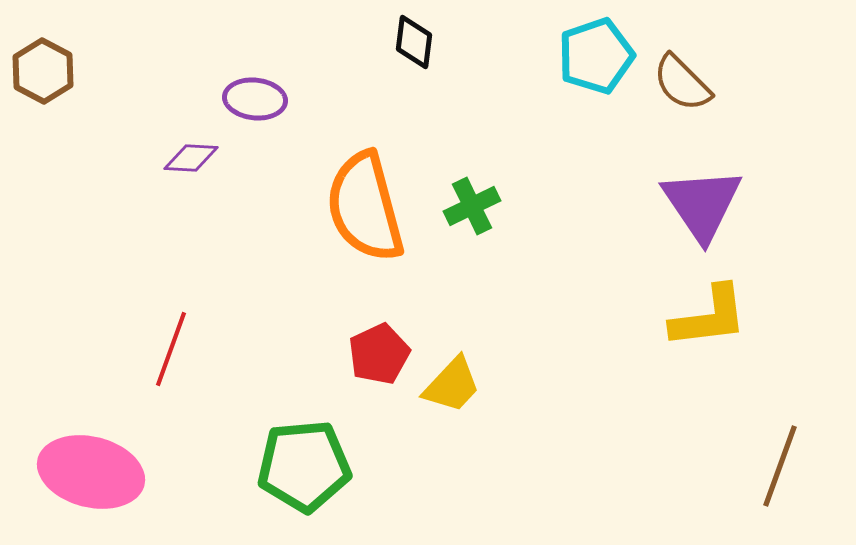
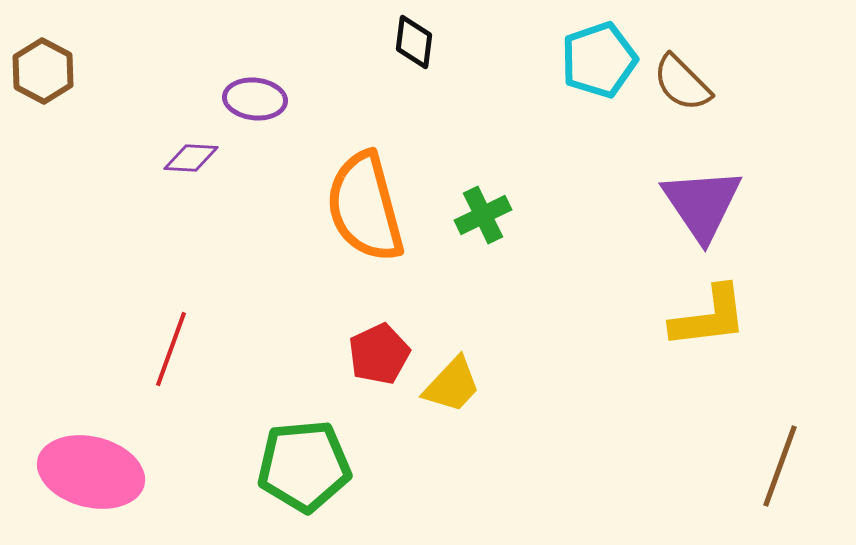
cyan pentagon: moved 3 px right, 4 px down
green cross: moved 11 px right, 9 px down
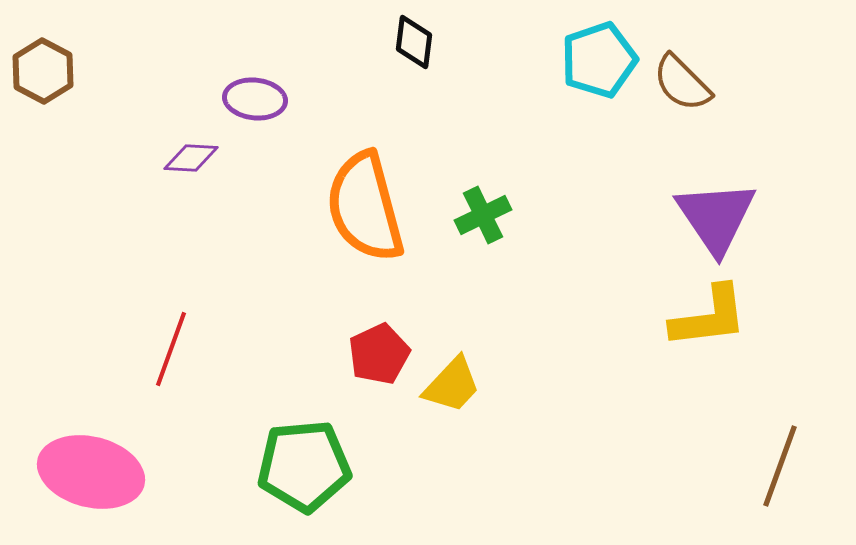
purple triangle: moved 14 px right, 13 px down
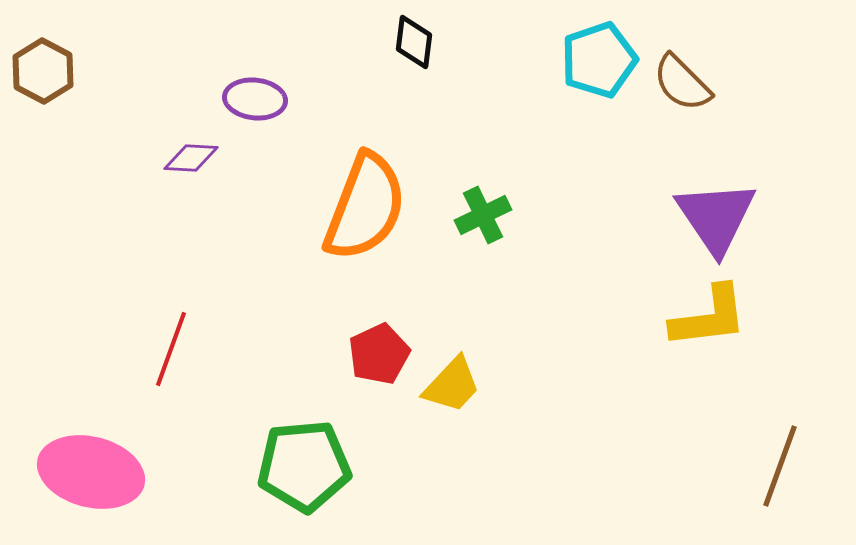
orange semicircle: rotated 144 degrees counterclockwise
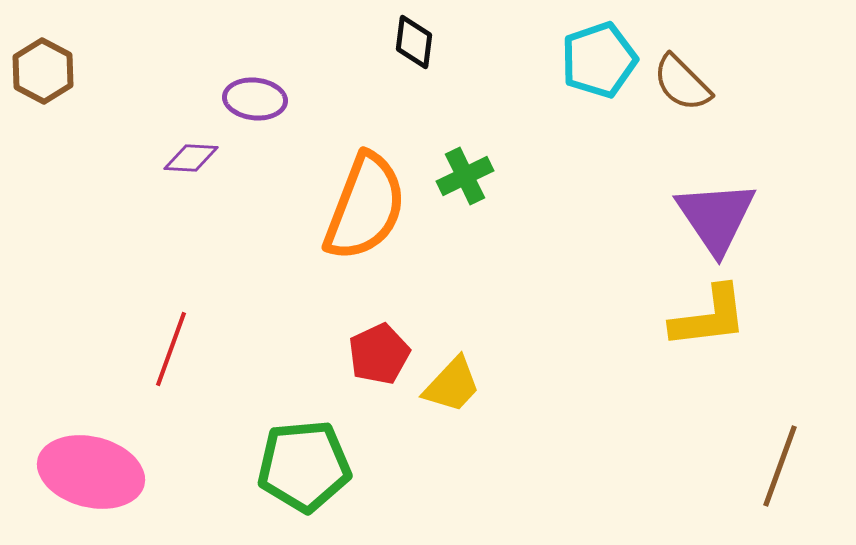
green cross: moved 18 px left, 39 px up
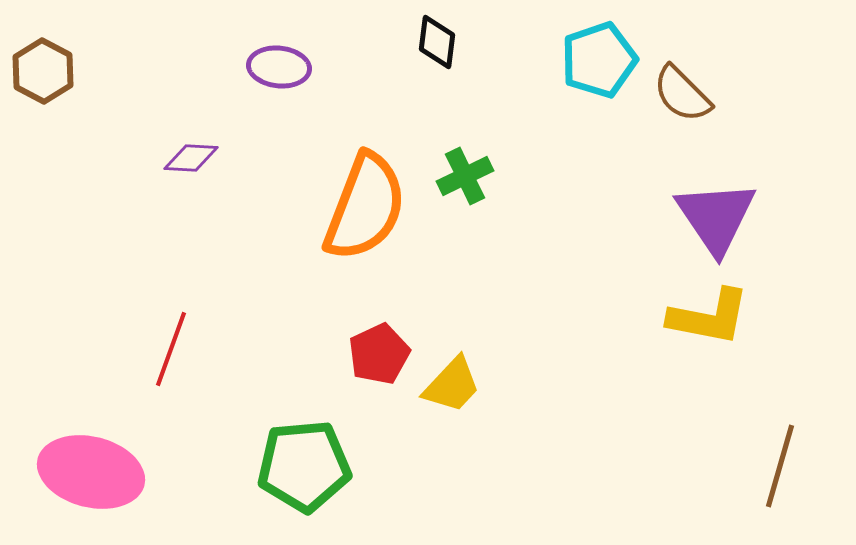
black diamond: moved 23 px right
brown semicircle: moved 11 px down
purple ellipse: moved 24 px right, 32 px up
yellow L-shape: rotated 18 degrees clockwise
brown line: rotated 4 degrees counterclockwise
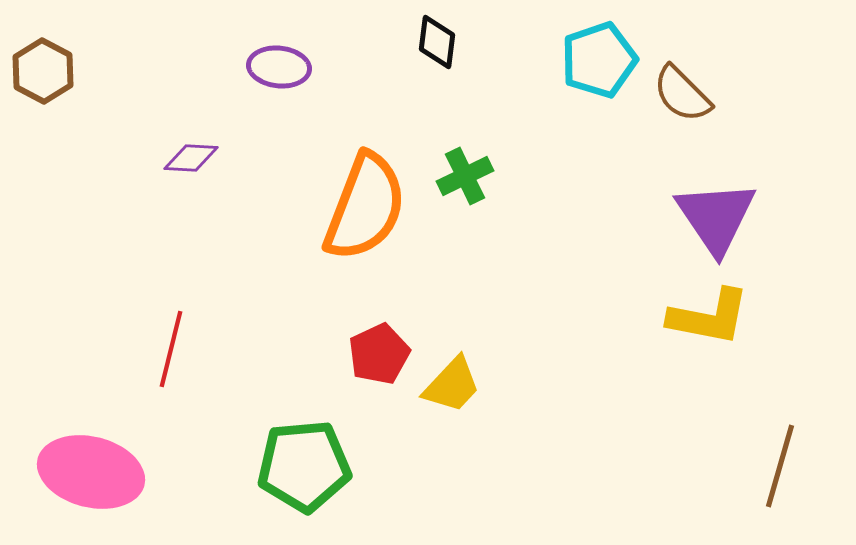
red line: rotated 6 degrees counterclockwise
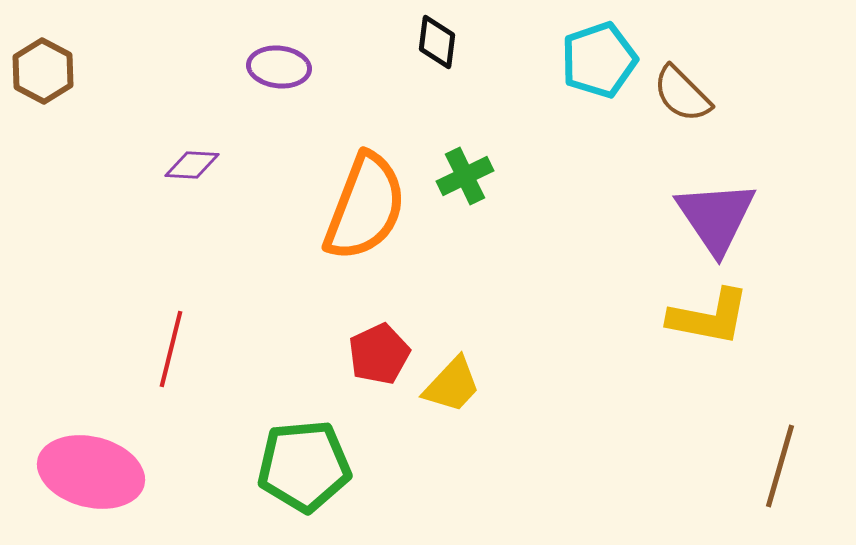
purple diamond: moved 1 px right, 7 px down
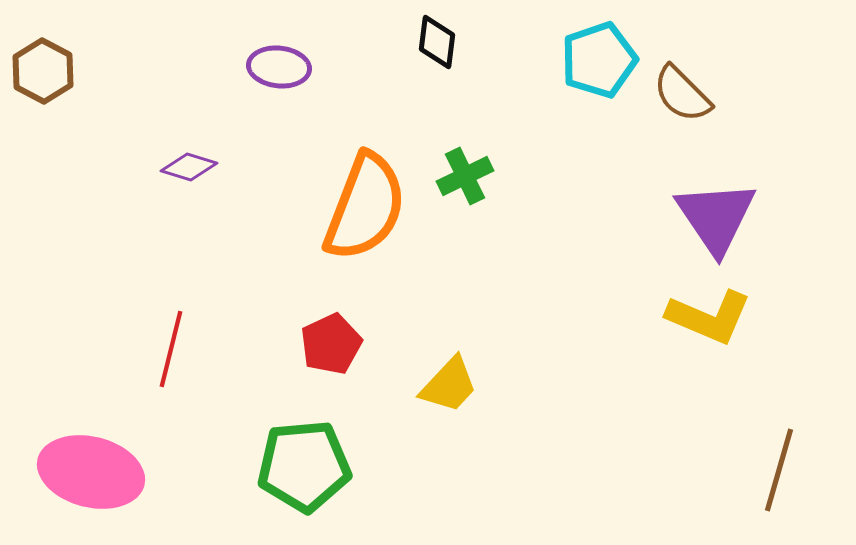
purple diamond: moved 3 px left, 2 px down; rotated 14 degrees clockwise
yellow L-shape: rotated 12 degrees clockwise
red pentagon: moved 48 px left, 10 px up
yellow trapezoid: moved 3 px left
brown line: moved 1 px left, 4 px down
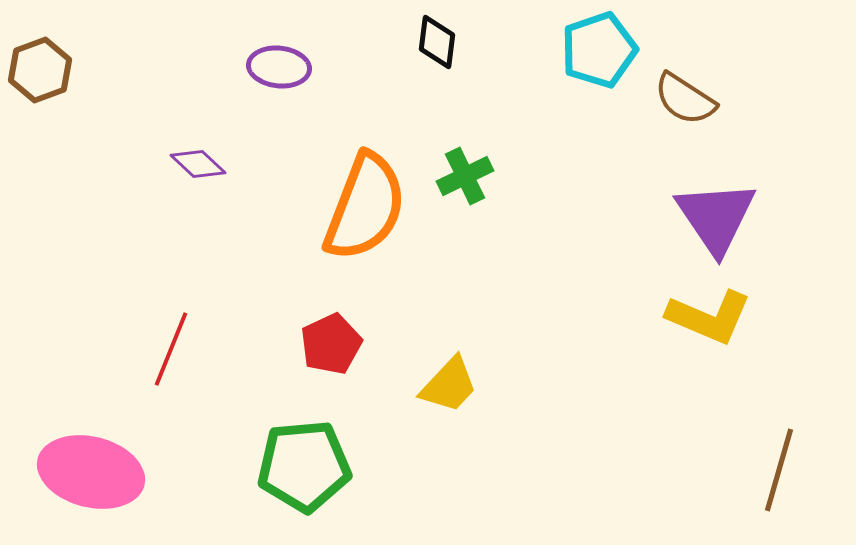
cyan pentagon: moved 10 px up
brown hexagon: moved 3 px left, 1 px up; rotated 12 degrees clockwise
brown semicircle: moved 3 px right, 5 px down; rotated 12 degrees counterclockwise
purple diamond: moved 9 px right, 3 px up; rotated 26 degrees clockwise
red line: rotated 8 degrees clockwise
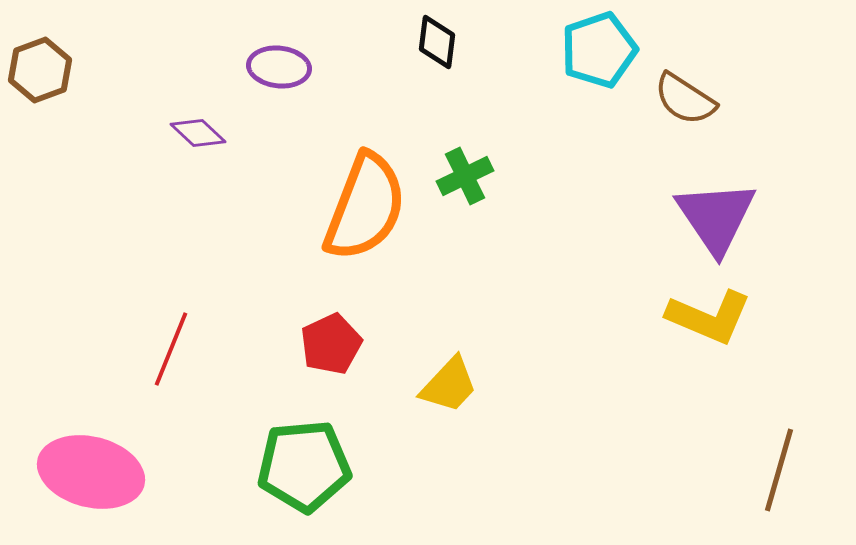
purple diamond: moved 31 px up
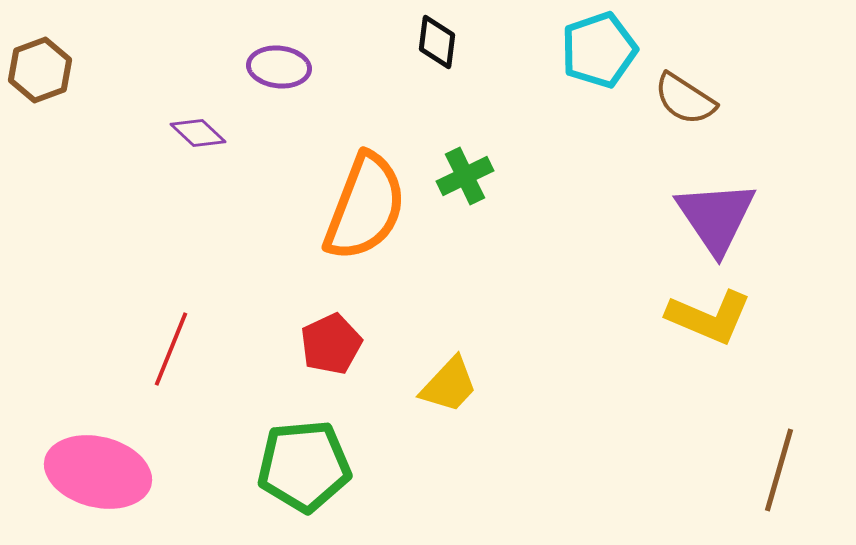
pink ellipse: moved 7 px right
